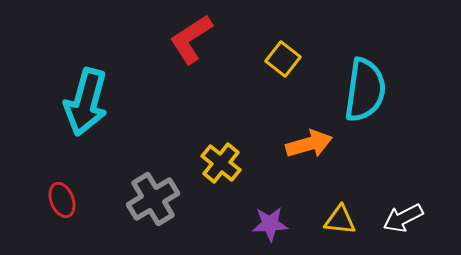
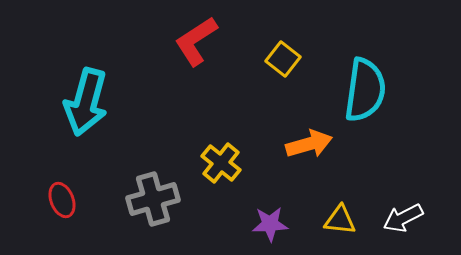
red L-shape: moved 5 px right, 2 px down
gray cross: rotated 15 degrees clockwise
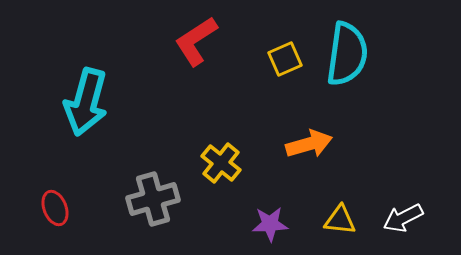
yellow square: moved 2 px right; rotated 28 degrees clockwise
cyan semicircle: moved 18 px left, 36 px up
red ellipse: moved 7 px left, 8 px down
